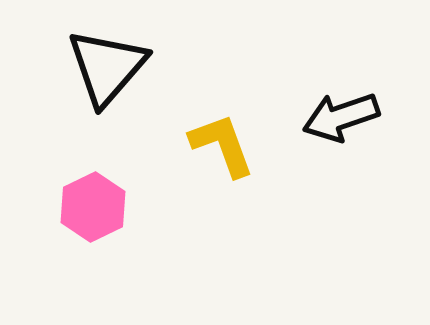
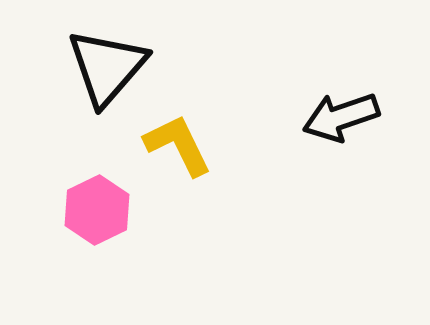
yellow L-shape: moved 44 px left; rotated 6 degrees counterclockwise
pink hexagon: moved 4 px right, 3 px down
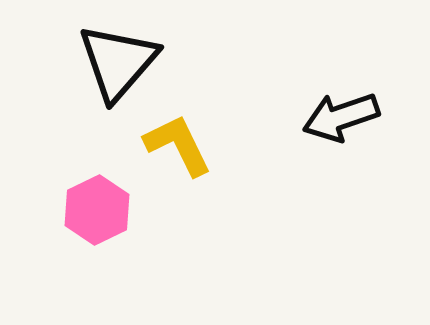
black triangle: moved 11 px right, 5 px up
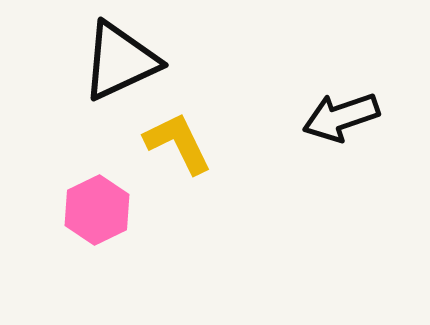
black triangle: moved 2 px right, 1 px up; rotated 24 degrees clockwise
yellow L-shape: moved 2 px up
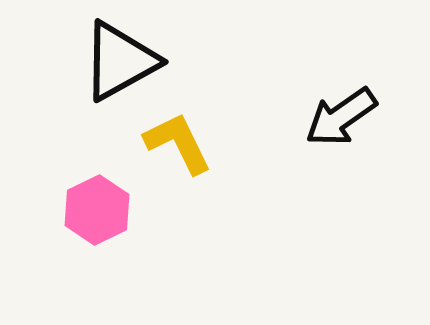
black triangle: rotated 4 degrees counterclockwise
black arrow: rotated 16 degrees counterclockwise
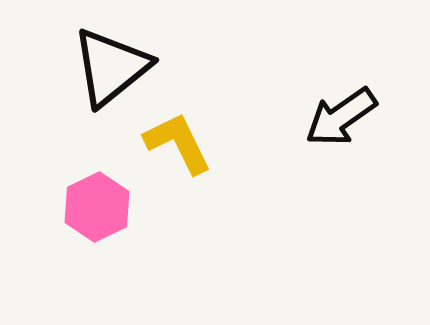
black triangle: moved 9 px left, 6 px down; rotated 10 degrees counterclockwise
pink hexagon: moved 3 px up
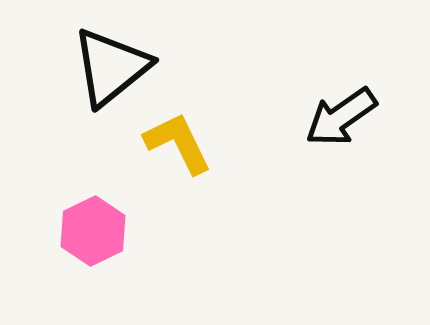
pink hexagon: moved 4 px left, 24 px down
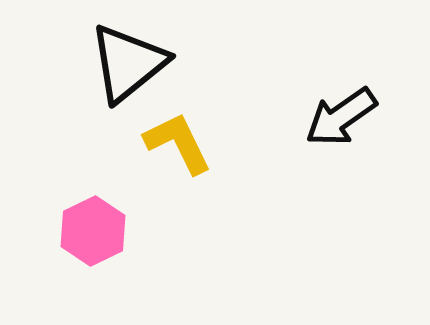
black triangle: moved 17 px right, 4 px up
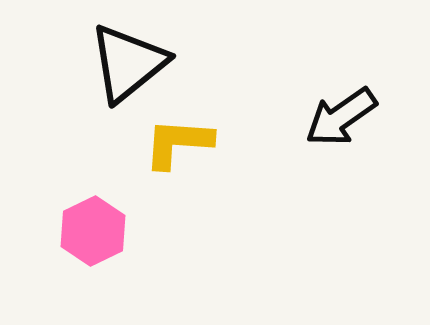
yellow L-shape: rotated 60 degrees counterclockwise
